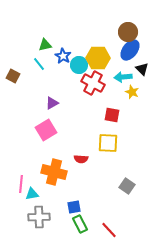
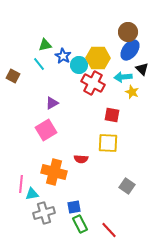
gray cross: moved 5 px right, 4 px up; rotated 15 degrees counterclockwise
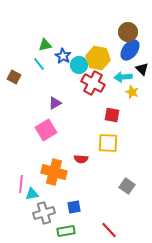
yellow hexagon: rotated 10 degrees clockwise
brown square: moved 1 px right, 1 px down
purple triangle: moved 3 px right
green rectangle: moved 14 px left, 7 px down; rotated 72 degrees counterclockwise
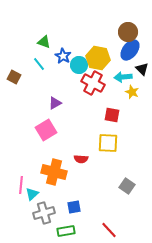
green triangle: moved 1 px left, 3 px up; rotated 32 degrees clockwise
pink line: moved 1 px down
cyan triangle: rotated 32 degrees counterclockwise
